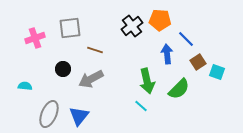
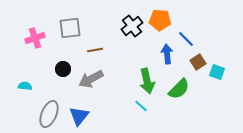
brown line: rotated 28 degrees counterclockwise
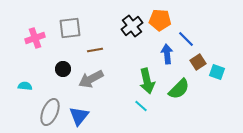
gray ellipse: moved 1 px right, 2 px up
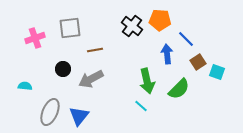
black cross: rotated 15 degrees counterclockwise
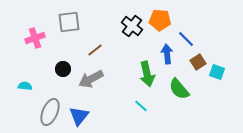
gray square: moved 1 px left, 6 px up
brown line: rotated 28 degrees counterclockwise
green arrow: moved 7 px up
green semicircle: rotated 95 degrees clockwise
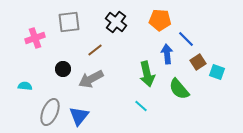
black cross: moved 16 px left, 4 px up
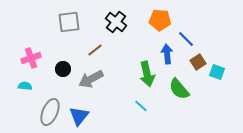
pink cross: moved 4 px left, 20 px down
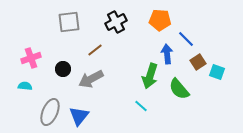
black cross: rotated 25 degrees clockwise
green arrow: moved 3 px right, 2 px down; rotated 30 degrees clockwise
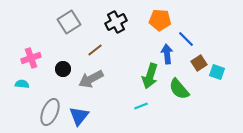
gray square: rotated 25 degrees counterclockwise
brown square: moved 1 px right, 1 px down
cyan semicircle: moved 3 px left, 2 px up
cyan line: rotated 64 degrees counterclockwise
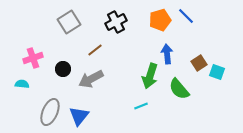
orange pentagon: rotated 20 degrees counterclockwise
blue line: moved 23 px up
pink cross: moved 2 px right
